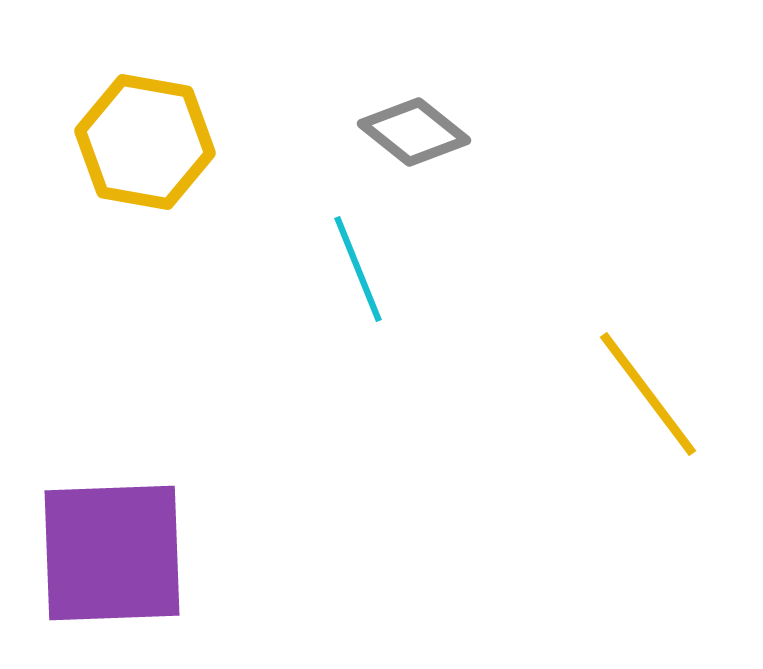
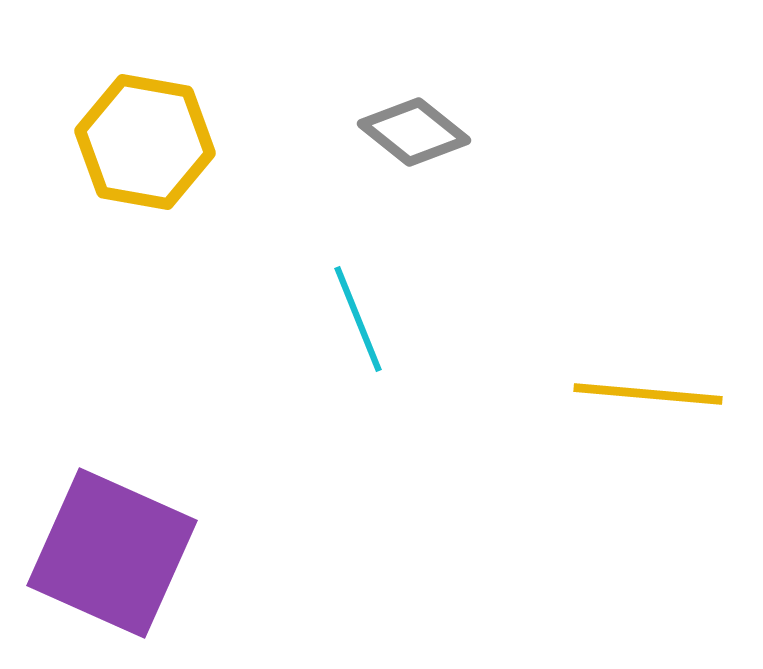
cyan line: moved 50 px down
yellow line: rotated 48 degrees counterclockwise
purple square: rotated 26 degrees clockwise
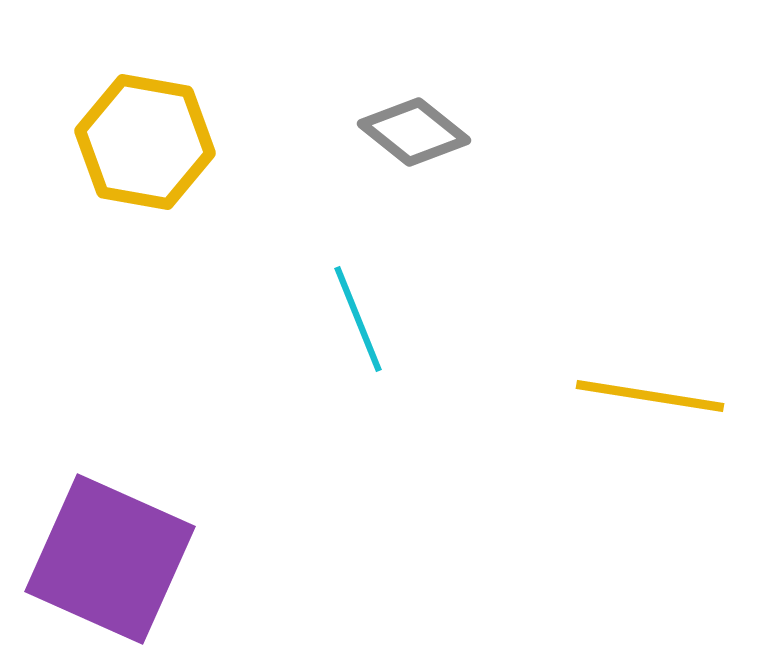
yellow line: moved 2 px right, 2 px down; rotated 4 degrees clockwise
purple square: moved 2 px left, 6 px down
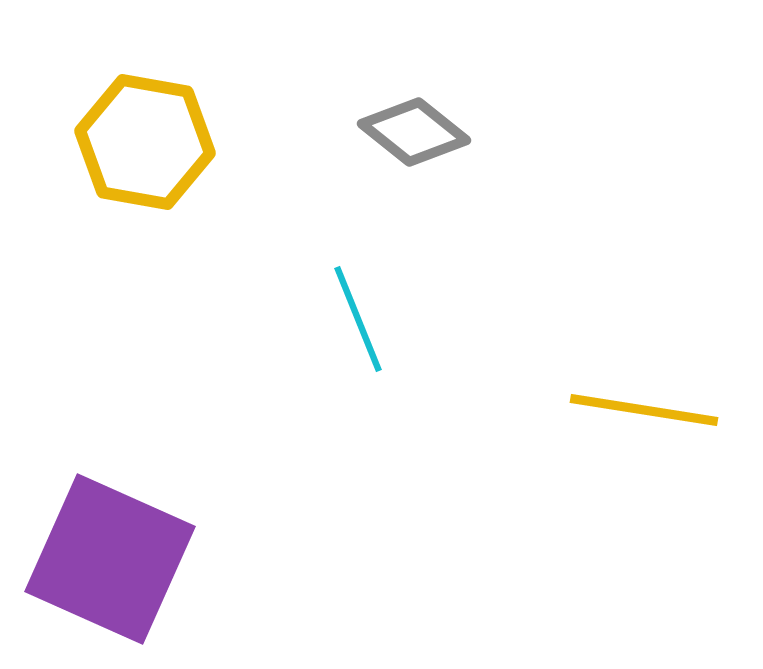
yellow line: moved 6 px left, 14 px down
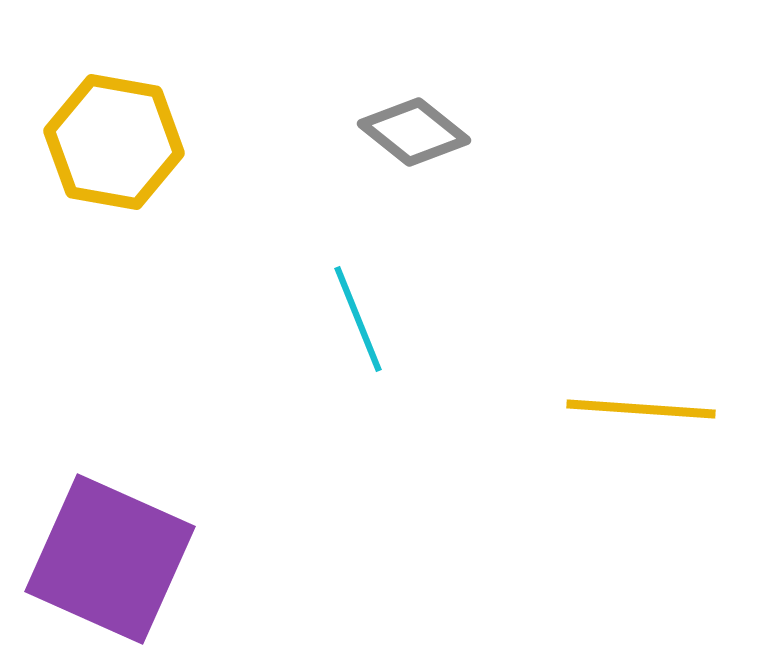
yellow hexagon: moved 31 px left
yellow line: moved 3 px left, 1 px up; rotated 5 degrees counterclockwise
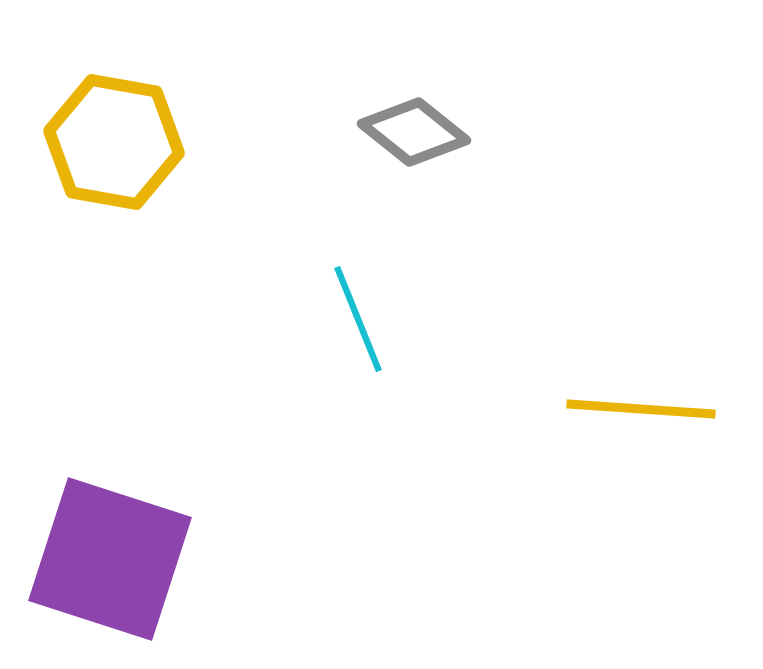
purple square: rotated 6 degrees counterclockwise
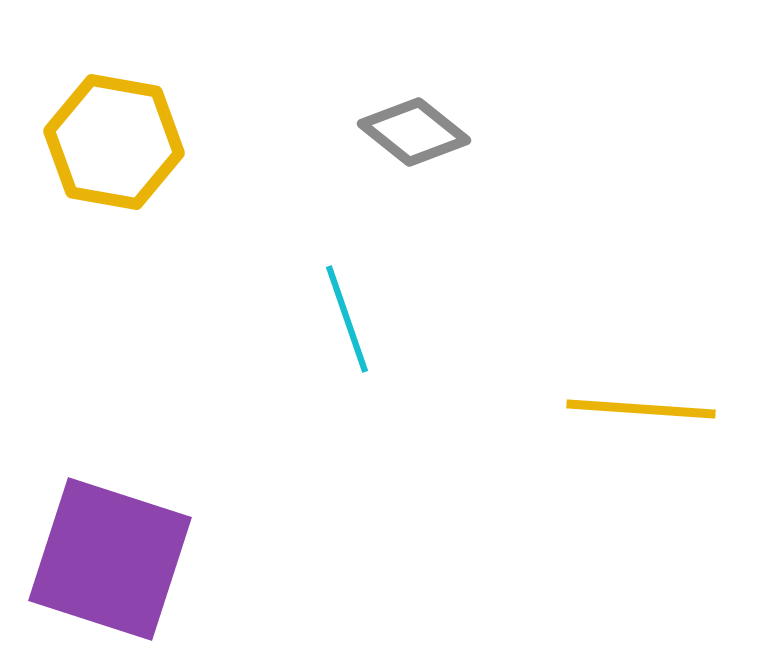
cyan line: moved 11 px left; rotated 3 degrees clockwise
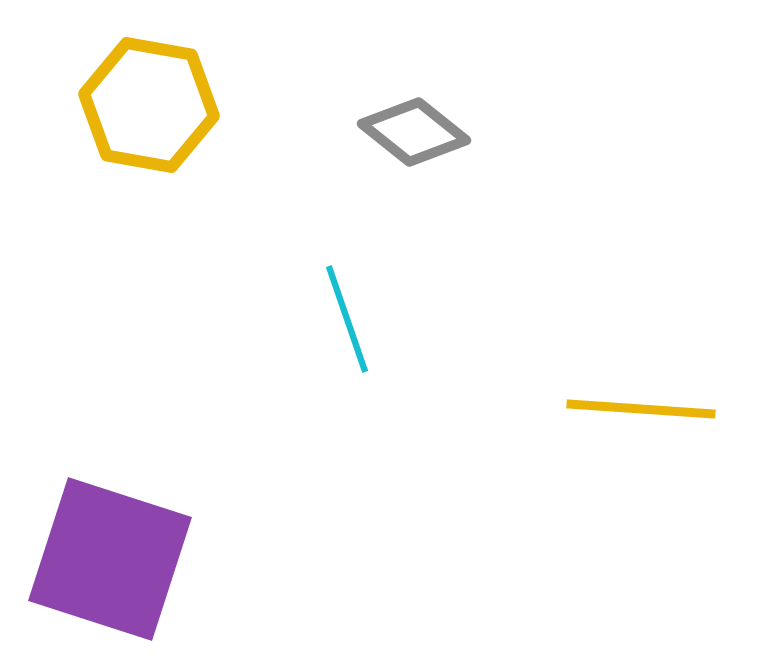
yellow hexagon: moved 35 px right, 37 px up
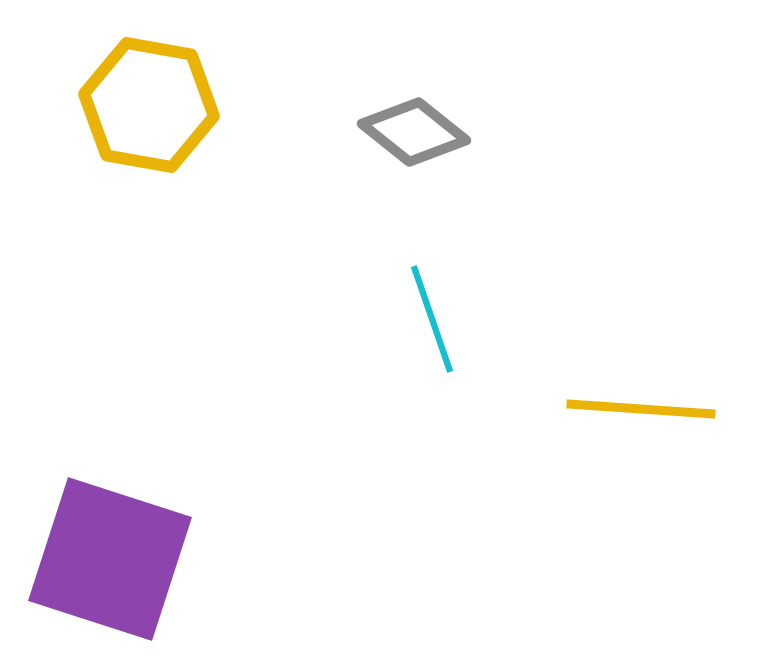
cyan line: moved 85 px right
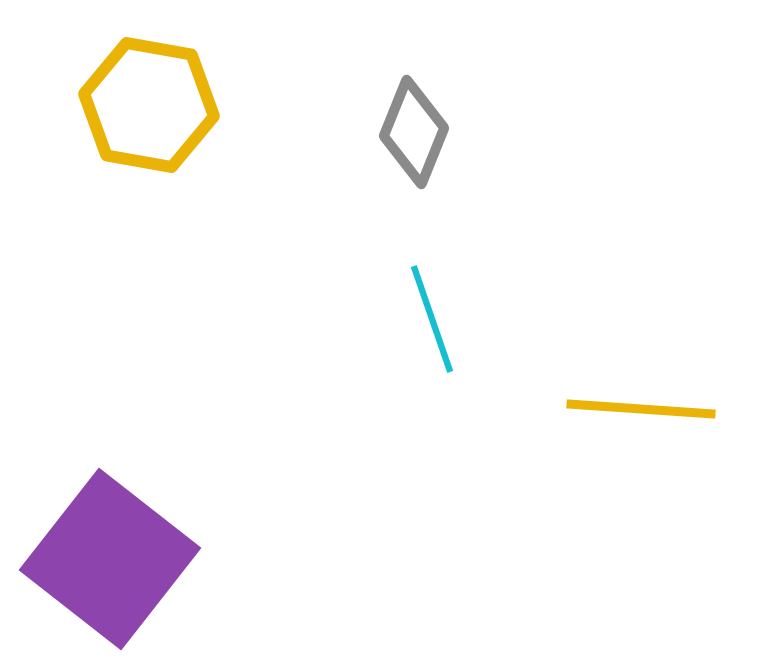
gray diamond: rotated 73 degrees clockwise
purple square: rotated 20 degrees clockwise
